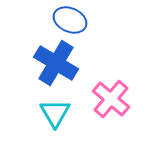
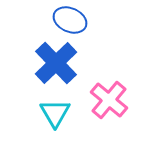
blue cross: rotated 15 degrees clockwise
pink cross: moved 2 px left, 1 px down
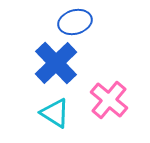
blue ellipse: moved 5 px right, 2 px down; rotated 40 degrees counterclockwise
cyan triangle: rotated 28 degrees counterclockwise
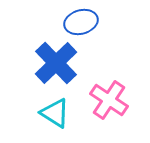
blue ellipse: moved 6 px right
pink cross: rotated 6 degrees counterclockwise
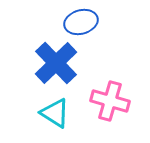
pink cross: moved 1 px right, 1 px down; rotated 18 degrees counterclockwise
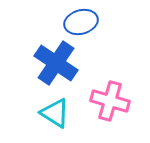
blue cross: rotated 12 degrees counterclockwise
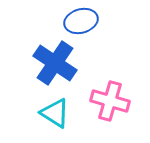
blue ellipse: moved 1 px up
blue cross: moved 1 px left
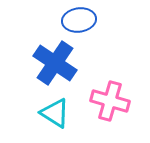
blue ellipse: moved 2 px left, 1 px up; rotated 8 degrees clockwise
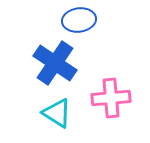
pink cross: moved 1 px right, 3 px up; rotated 21 degrees counterclockwise
cyan triangle: moved 2 px right
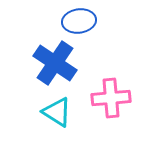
blue ellipse: moved 1 px down
cyan triangle: moved 1 px up
